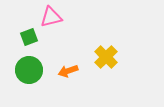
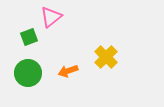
pink triangle: rotated 25 degrees counterclockwise
green circle: moved 1 px left, 3 px down
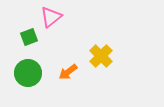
yellow cross: moved 5 px left, 1 px up
orange arrow: moved 1 px down; rotated 18 degrees counterclockwise
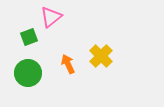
orange arrow: moved 8 px up; rotated 102 degrees clockwise
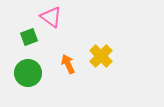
pink triangle: rotated 45 degrees counterclockwise
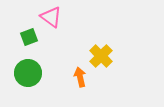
orange arrow: moved 12 px right, 13 px down; rotated 12 degrees clockwise
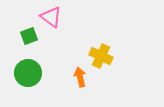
green square: moved 1 px up
yellow cross: rotated 20 degrees counterclockwise
